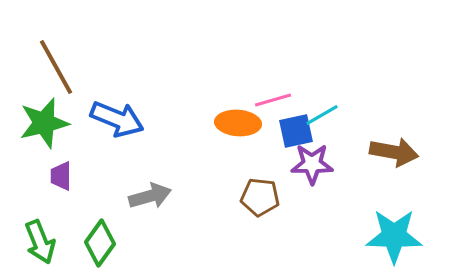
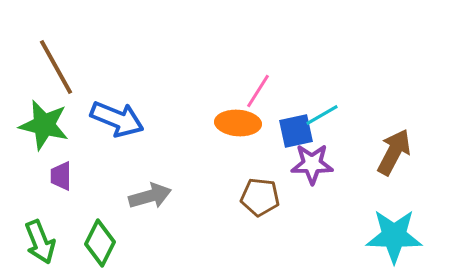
pink line: moved 15 px left, 9 px up; rotated 42 degrees counterclockwise
green star: moved 2 px down; rotated 27 degrees clockwise
brown arrow: rotated 72 degrees counterclockwise
green diamond: rotated 9 degrees counterclockwise
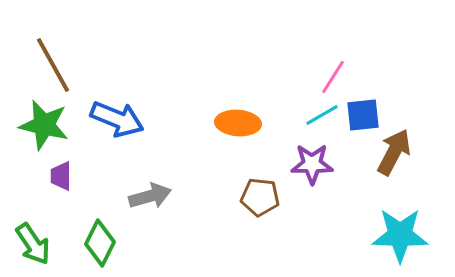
brown line: moved 3 px left, 2 px up
pink line: moved 75 px right, 14 px up
blue square: moved 67 px right, 16 px up; rotated 6 degrees clockwise
cyan star: moved 6 px right, 1 px up
green arrow: moved 7 px left, 2 px down; rotated 12 degrees counterclockwise
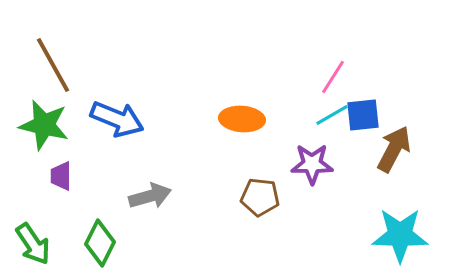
cyan line: moved 10 px right
orange ellipse: moved 4 px right, 4 px up
brown arrow: moved 3 px up
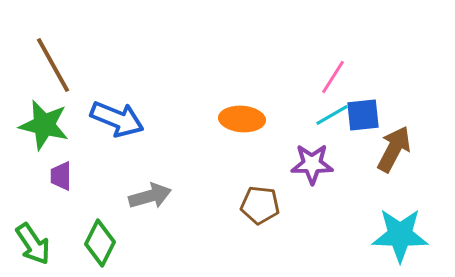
brown pentagon: moved 8 px down
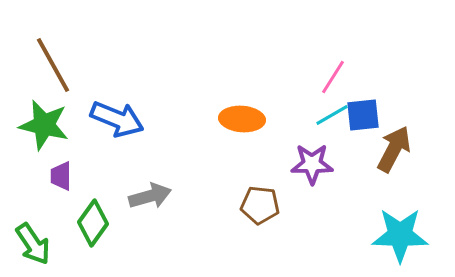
green diamond: moved 7 px left, 20 px up; rotated 9 degrees clockwise
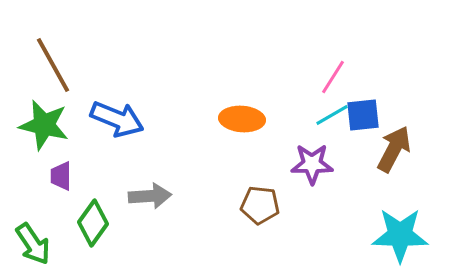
gray arrow: rotated 12 degrees clockwise
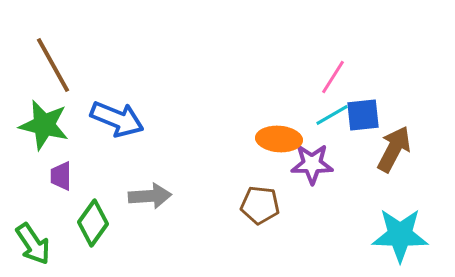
orange ellipse: moved 37 px right, 20 px down
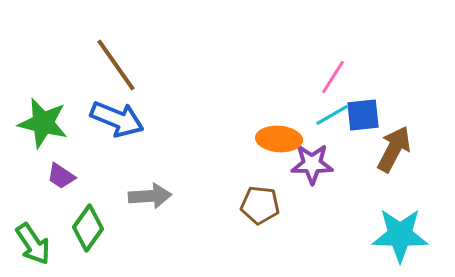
brown line: moved 63 px right; rotated 6 degrees counterclockwise
green star: moved 1 px left, 2 px up
purple trapezoid: rotated 56 degrees counterclockwise
green diamond: moved 5 px left, 5 px down
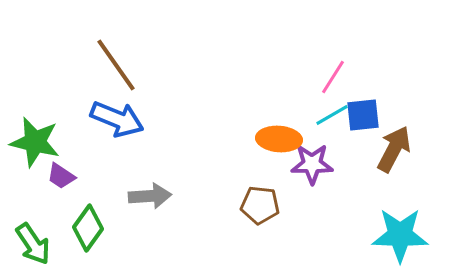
green star: moved 8 px left, 19 px down
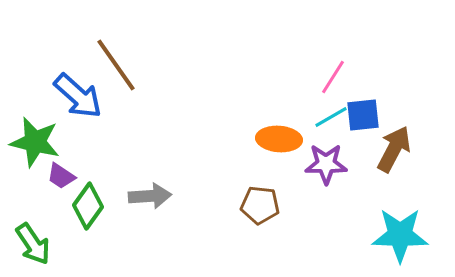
cyan line: moved 1 px left, 2 px down
blue arrow: moved 39 px left, 23 px up; rotated 20 degrees clockwise
purple star: moved 14 px right
green diamond: moved 22 px up
